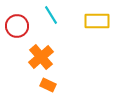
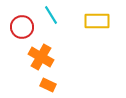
red circle: moved 5 px right, 1 px down
orange cross: rotated 20 degrees counterclockwise
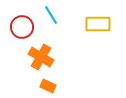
yellow rectangle: moved 1 px right, 3 px down
orange rectangle: moved 1 px down
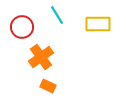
cyan line: moved 6 px right
orange cross: rotated 25 degrees clockwise
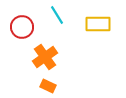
orange cross: moved 4 px right
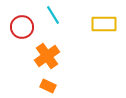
cyan line: moved 4 px left
yellow rectangle: moved 6 px right
orange cross: moved 2 px right, 1 px up
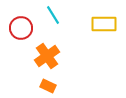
red circle: moved 1 px left, 1 px down
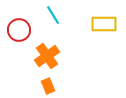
red circle: moved 2 px left, 2 px down
orange rectangle: rotated 42 degrees clockwise
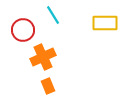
yellow rectangle: moved 1 px right, 1 px up
red circle: moved 4 px right
orange cross: moved 4 px left, 1 px down; rotated 10 degrees clockwise
